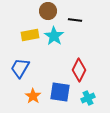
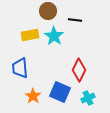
blue trapezoid: rotated 35 degrees counterclockwise
blue square: rotated 15 degrees clockwise
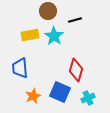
black line: rotated 24 degrees counterclockwise
red diamond: moved 3 px left; rotated 10 degrees counterclockwise
orange star: rotated 14 degrees clockwise
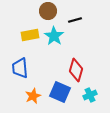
cyan cross: moved 2 px right, 3 px up
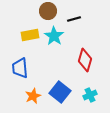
black line: moved 1 px left, 1 px up
red diamond: moved 9 px right, 10 px up
blue square: rotated 15 degrees clockwise
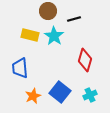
yellow rectangle: rotated 24 degrees clockwise
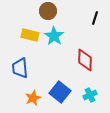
black line: moved 21 px right, 1 px up; rotated 56 degrees counterclockwise
red diamond: rotated 15 degrees counterclockwise
orange star: moved 2 px down
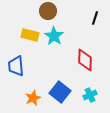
blue trapezoid: moved 4 px left, 2 px up
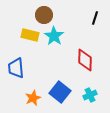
brown circle: moved 4 px left, 4 px down
blue trapezoid: moved 2 px down
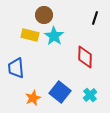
red diamond: moved 3 px up
cyan cross: rotated 16 degrees counterclockwise
